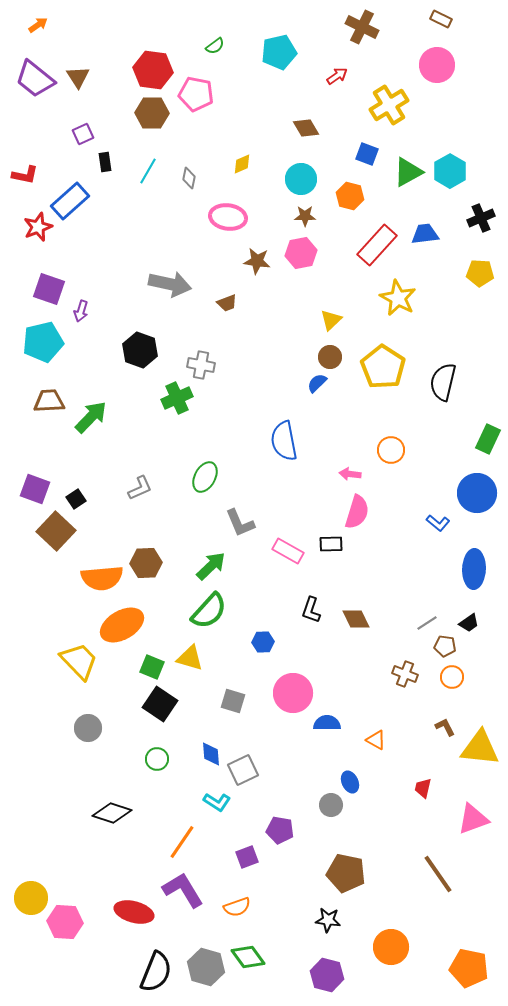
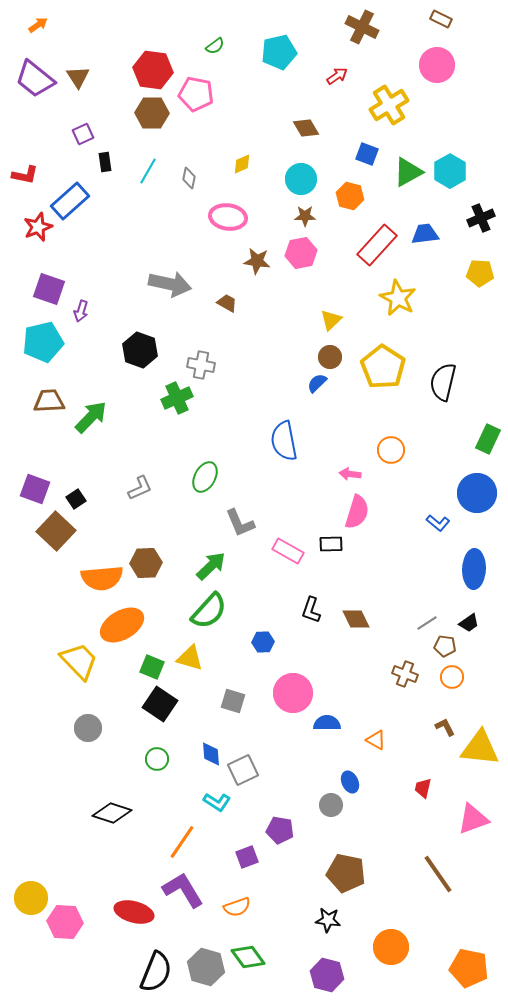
brown trapezoid at (227, 303): rotated 130 degrees counterclockwise
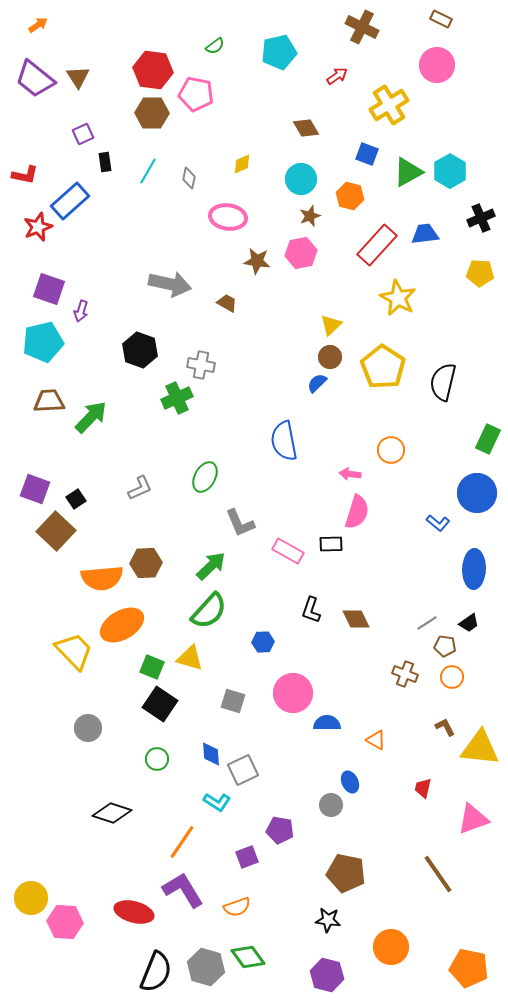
brown star at (305, 216): moved 5 px right; rotated 20 degrees counterclockwise
yellow triangle at (331, 320): moved 5 px down
yellow trapezoid at (79, 661): moved 5 px left, 10 px up
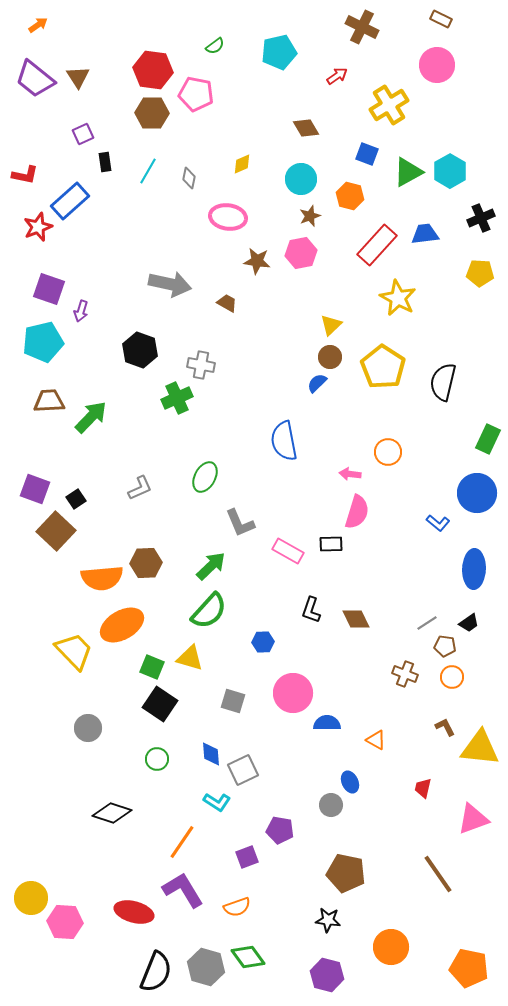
orange circle at (391, 450): moved 3 px left, 2 px down
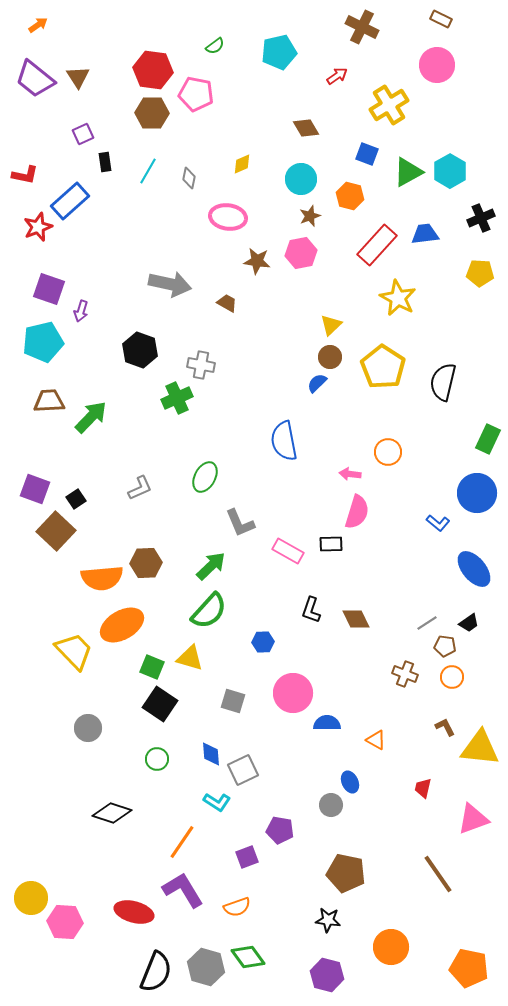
blue ellipse at (474, 569): rotated 42 degrees counterclockwise
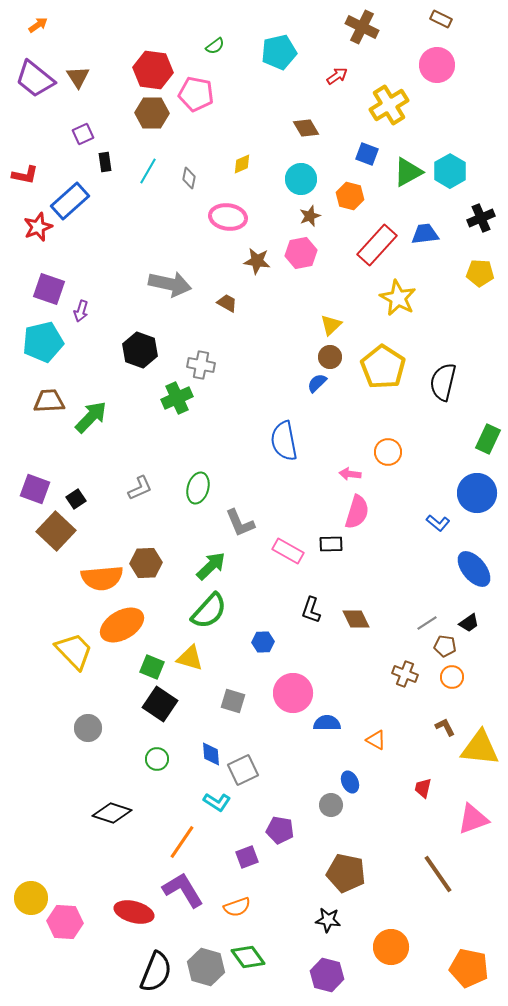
green ellipse at (205, 477): moved 7 px left, 11 px down; rotated 12 degrees counterclockwise
